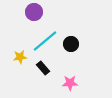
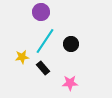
purple circle: moved 7 px right
cyan line: rotated 16 degrees counterclockwise
yellow star: moved 2 px right
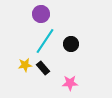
purple circle: moved 2 px down
yellow star: moved 3 px right, 8 px down
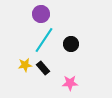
cyan line: moved 1 px left, 1 px up
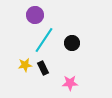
purple circle: moved 6 px left, 1 px down
black circle: moved 1 px right, 1 px up
black rectangle: rotated 16 degrees clockwise
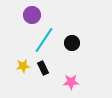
purple circle: moved 3 px left
yellow star: moved 2 px left, 1 px down
pink star: moved 1 px right, 1 px up
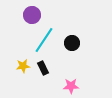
pink star: moved 4 px down
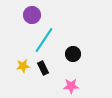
black circle: moved 1 px right, 11 px down
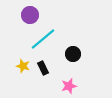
purple circle: moved 2 px left
cyan line: moved 1 px left, 1 px up; rotated 16 degrees clockwise
yellow star: rotated 24 degrees clockwise
pink star: moved 2 px left; rotated 14 degrees counterclockwise
